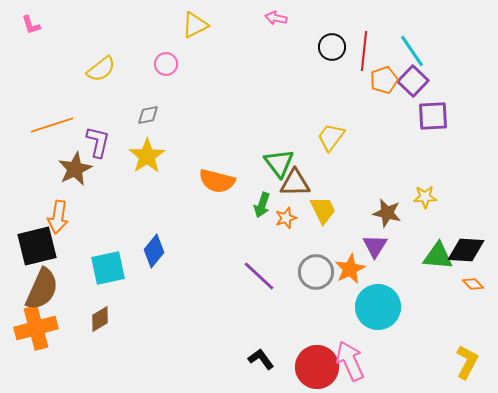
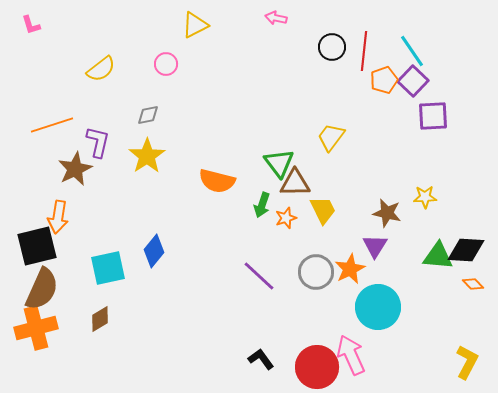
pink arrow at (350, 361): moved 1 px right, 6 px up
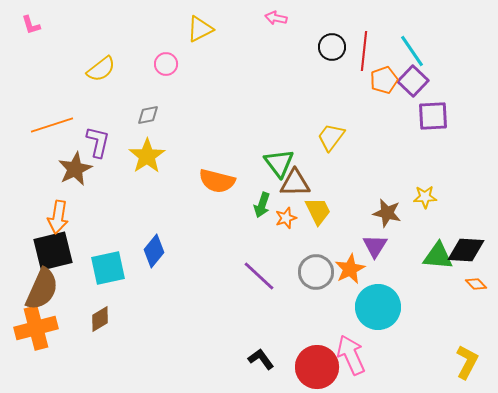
yellow triangle at (195, 25): moved 5 px right, 4 px down
yellow trapezoid at (323, 210): moved 5 px left, 1 px down
black square at (37, 246): moved 16 px right, 5 px down
orange diamond at (473, 284): moved 3 px right
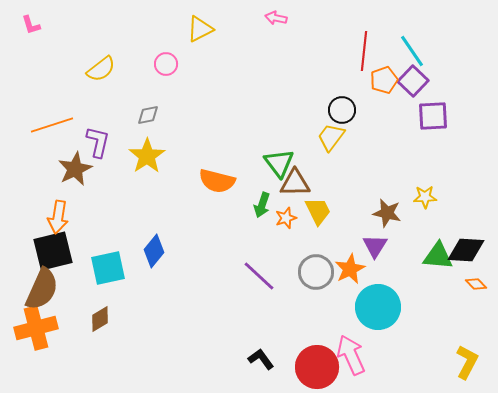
black circle at (332, 47): moved 10 px right, 63 px down
